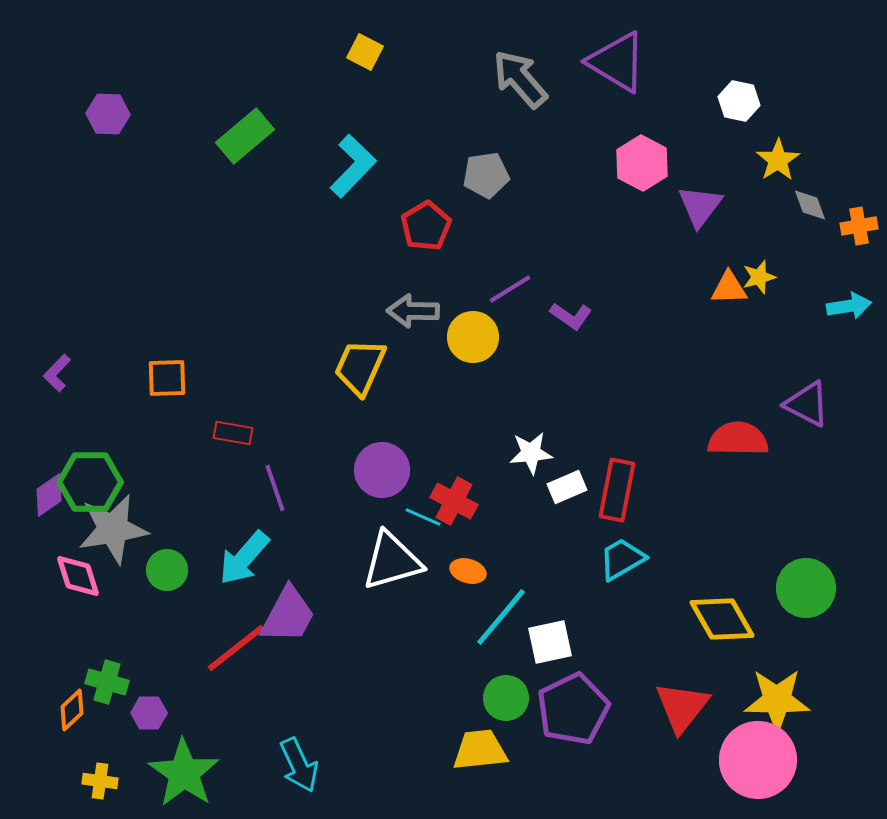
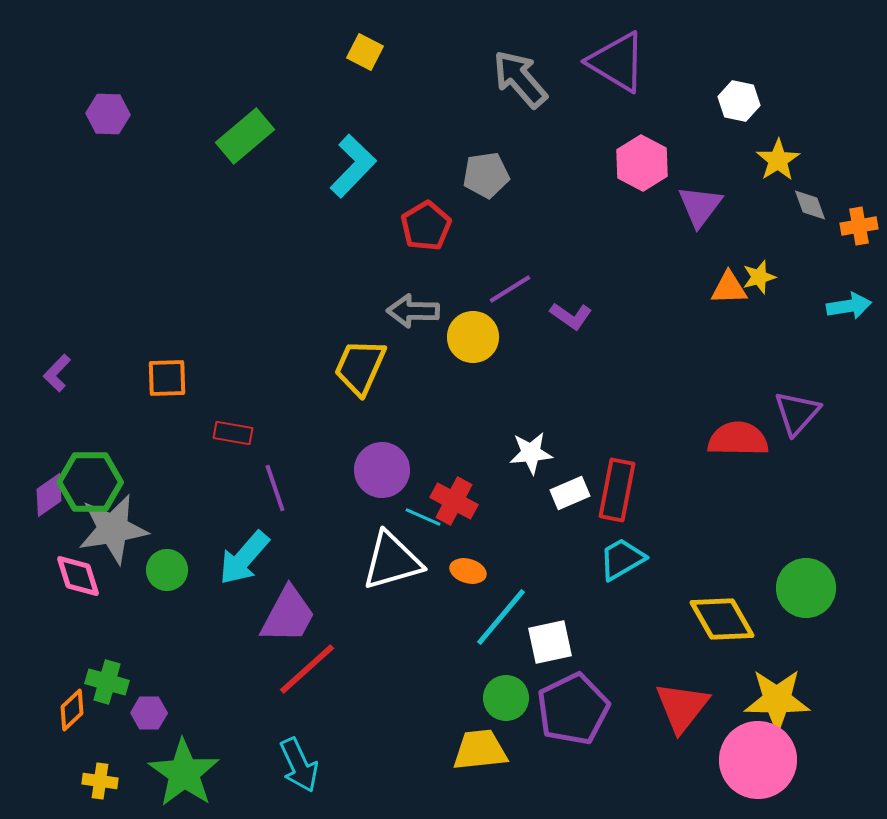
purple triangle at (807, 404): moved 10 px left, 9 px down; rotated 45 degrees clockwise
white rectangle at (567, 487): moved 3 px right, 6 px down
red line at (236, 648): moved 71 px right, 21 px down; rotated 4 degrees counterclockwise
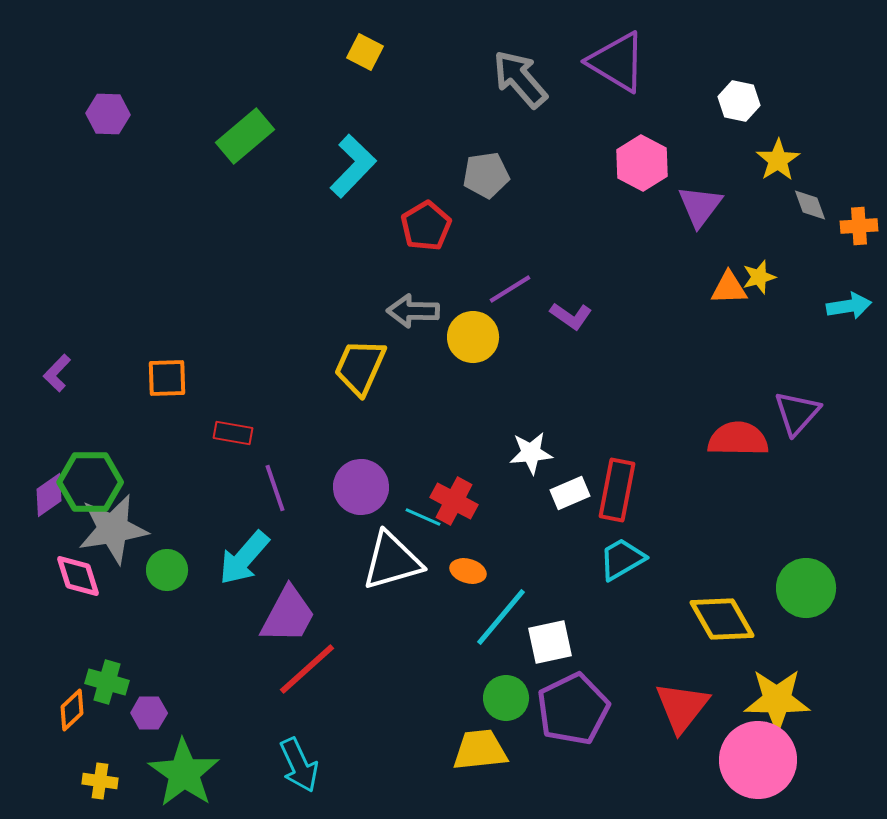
orange cross at (859, 226): rotated 6 degrees clockwise
purple circle at (382, 470): moved 21 px left, 17 px down
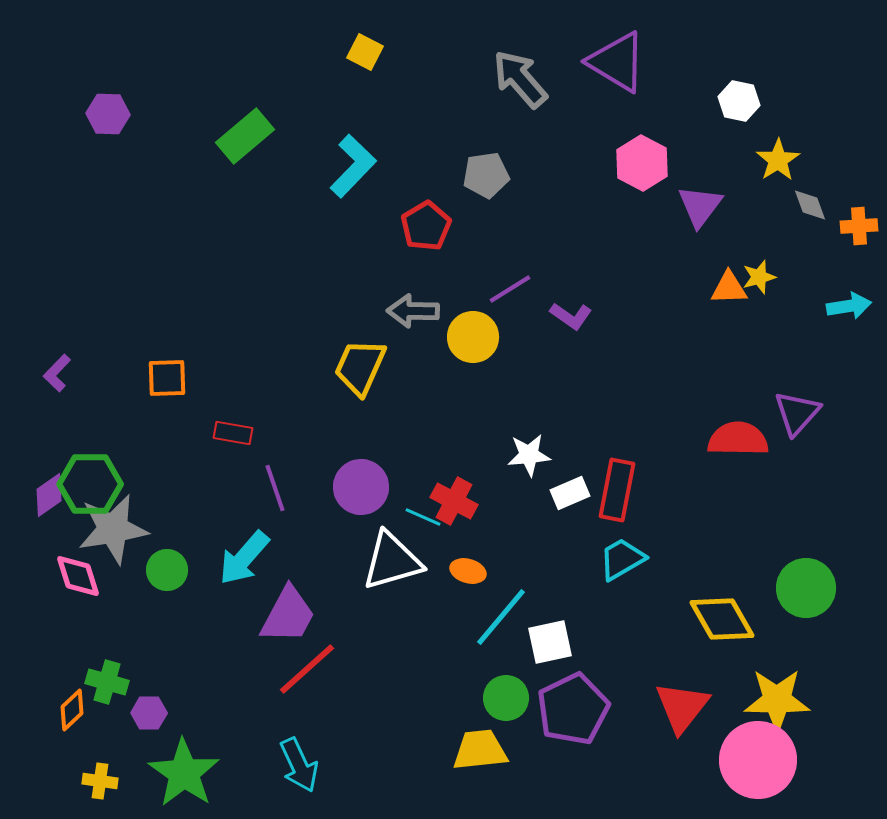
white star at (531, 453): moved 2 px left, 2 px down
green hexagon at (90, 482): moved 2 px down
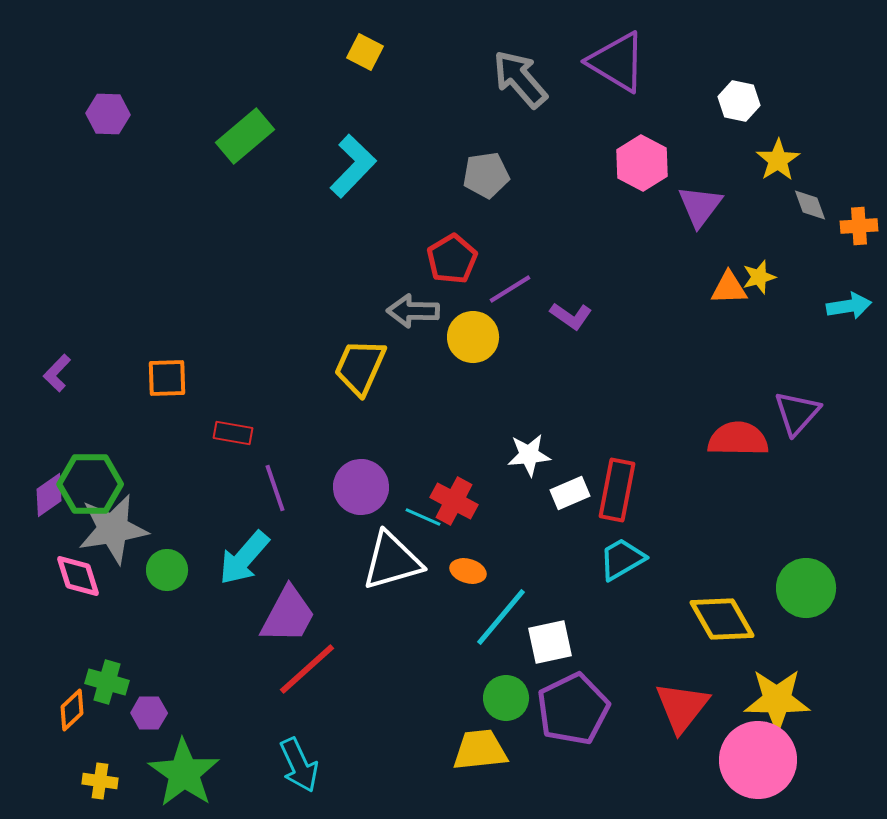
red pentagon at (426, 226): moved 26 px right, 33 px down
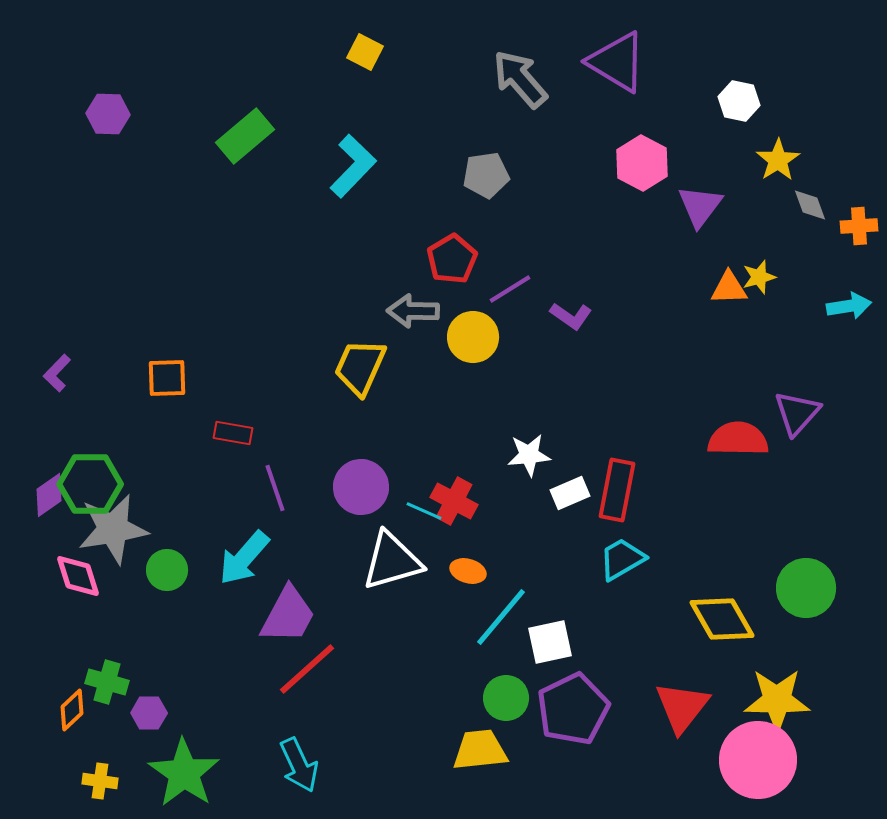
cyan line at (423, 517): moved 1 px right, 6 px up
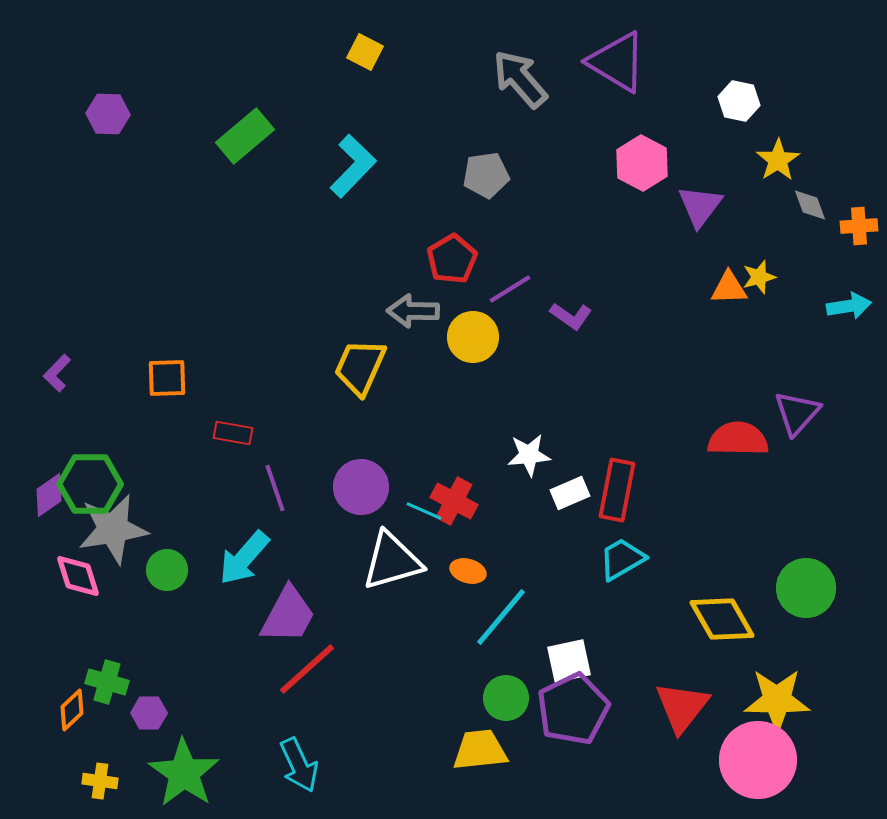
white square at (550, 642): moved 19 px right, 19 px down
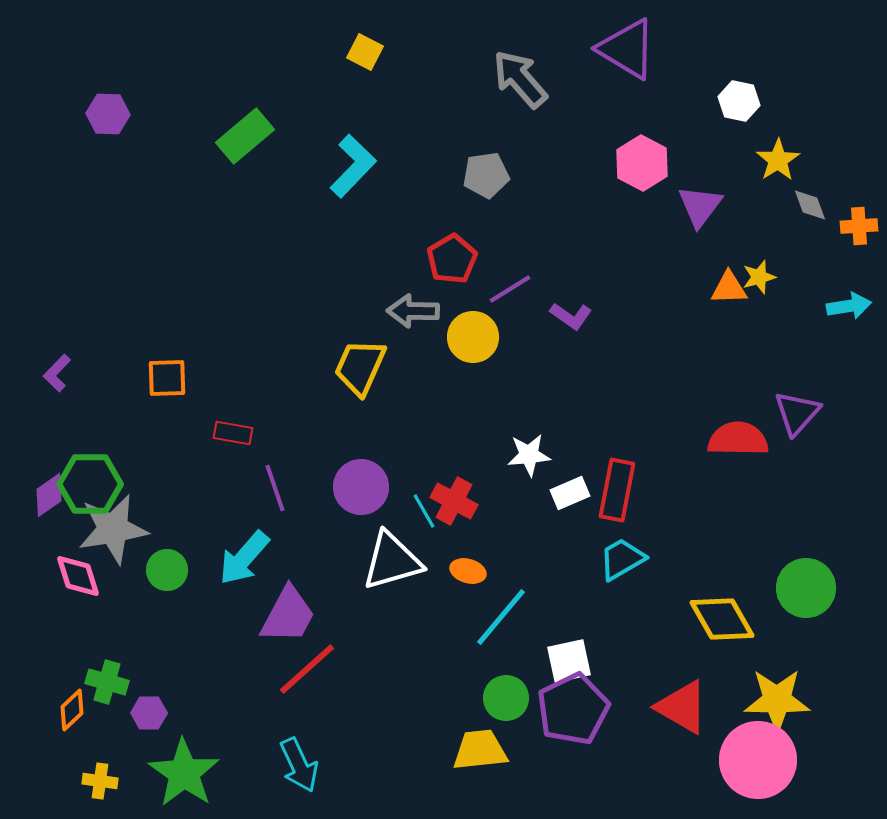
purple triangle at (617, 62): moved 10 px right, 13 px up
cyan line at (424, 511): rotated 36 degrees clockwise
red triangle at (682, 707): rotated 38 degrees counterclockwise
